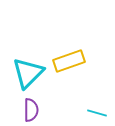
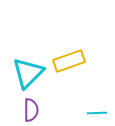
cyan line: rotated 18 degrees counterclockwise
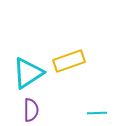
cyan triangle: rotated 12 degrees clockwise
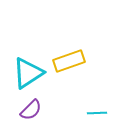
purple semicircle: rotated 45 degrees clockwise
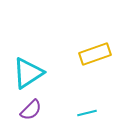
yellow rectangle: moved 26 px right, 7 px up
cyan line: moved 10 px left; rotated 12 degrees counterclockwise
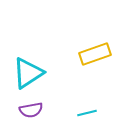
purple semicircle: rotated 35 degrees clockwise
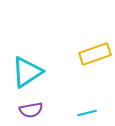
cyan triangle: moved 1 px left, 1 px up
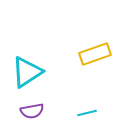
purple semicircle: moved 1 px right, 1 px down
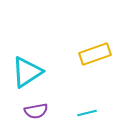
purple semicircle: moved 4 px right
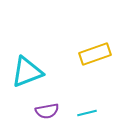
cyan triangle: rotated 12 degrees clockwise
purple semicircle: moved 11 px right
